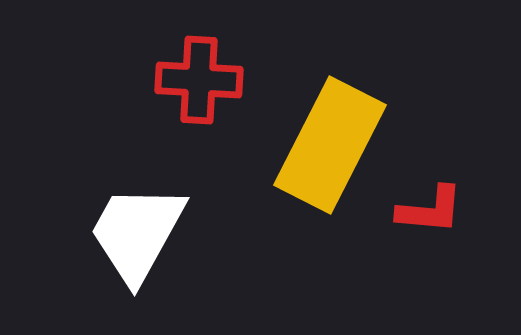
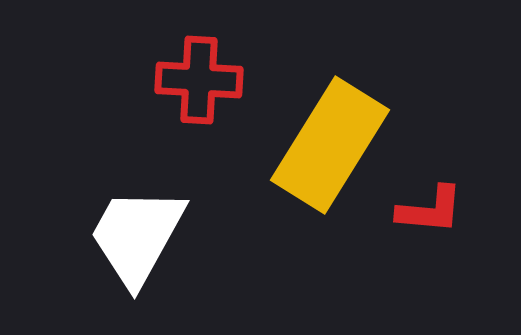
yellow rectangle: rotated 5 degrees clockwise
white trapezoid: moved 3 px down
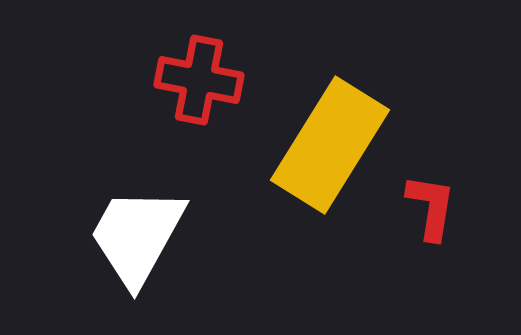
red cross: rotated 8 degrees clockwise
red L-shape: moved 1 px right, 3 px up; rotated 86 degrees counterclockwise
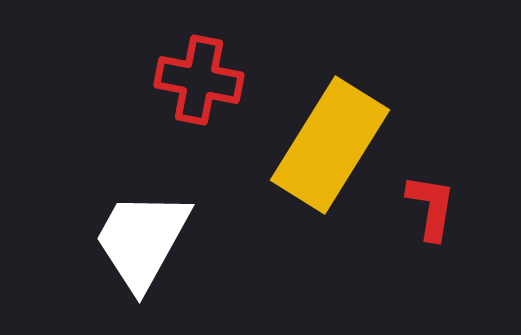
white trapezoid: moved 5 px right, 4 px down
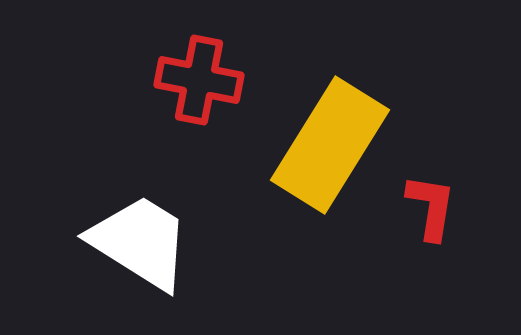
white trapezoid: moved 2 px left, 2 px down; rotated 93 degrees clockwise
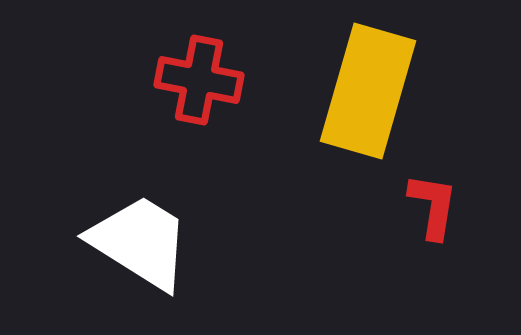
yellow rectangle: moved 38 px right, 54 px up; rotated 16 degrees counterclockwise
red L-shape: moved 2 px right, 1 px up
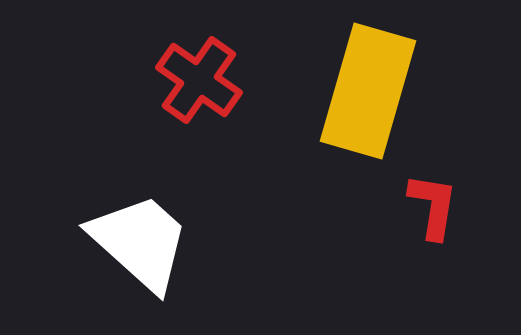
red cross: rotated 24 degrees clockwise
white trapezoid: rotated 10 degrees clockwise
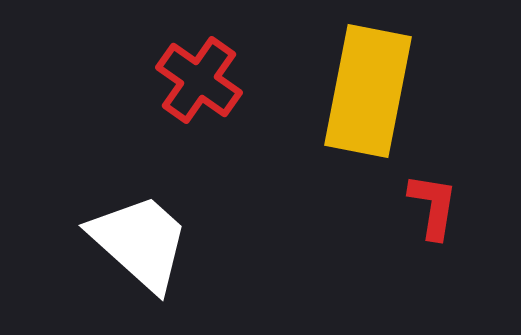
yellow rectangle: rotated 5 degrees counterclockwise
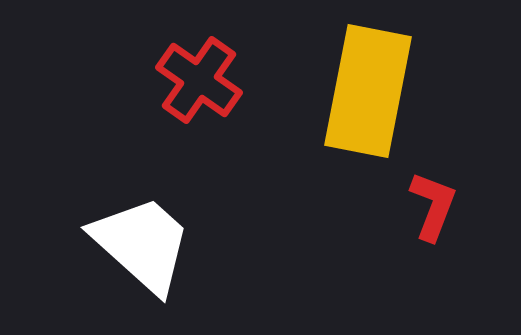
red L-shape: rotated 12 degrees clockwise
white trapezoid: moved 2 px right, 2 px down
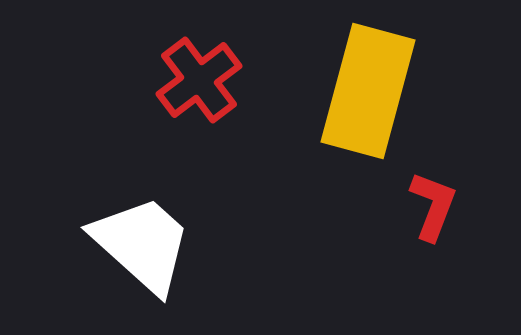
red cross: rotated 18 degrees clockwise
yellow rectangle: rotated 4 degrees clockwise
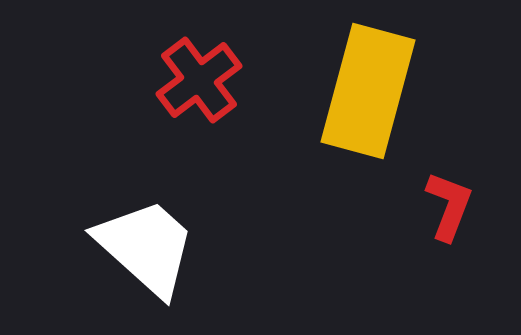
red L-shape: moved 16 px right
white trapezoid: moved 4 px right, 3 px down
